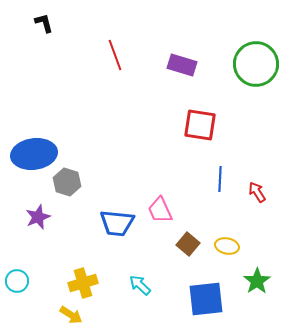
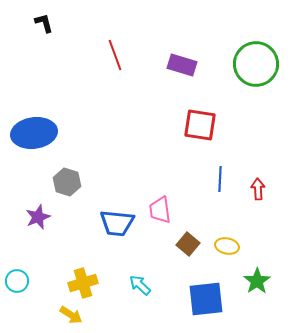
blue ellipse: moved 21 px up
red arrow: moved 1 px right, 3 px up; rotated 30 degrees clockwise
pink trapezoid: rotated 16 degrees clockwise
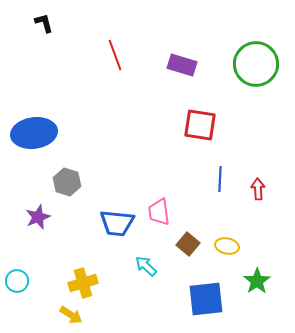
pink trapezoid: moved 1 px left, 2 px down
cyan arrow: moved 6 px right, 19 px up
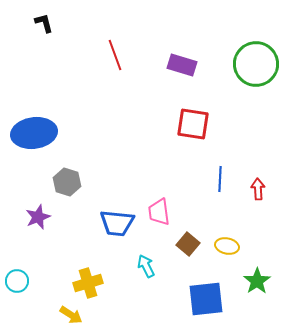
red square: moved 7 px left, 1 px up
cyan arrow: rotated 20 degrees clockwise
yellow cross: moved 5 px right
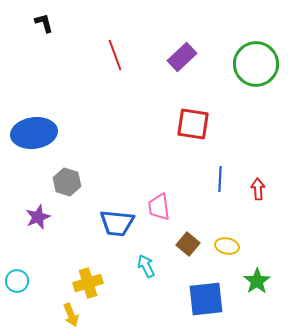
purple rectangle: moved 8 px up; rotated 60 degrees counterclockwise
pink trapezoid: moved 5 px up
yellow arrow: rotated 35 degrees clockwise
